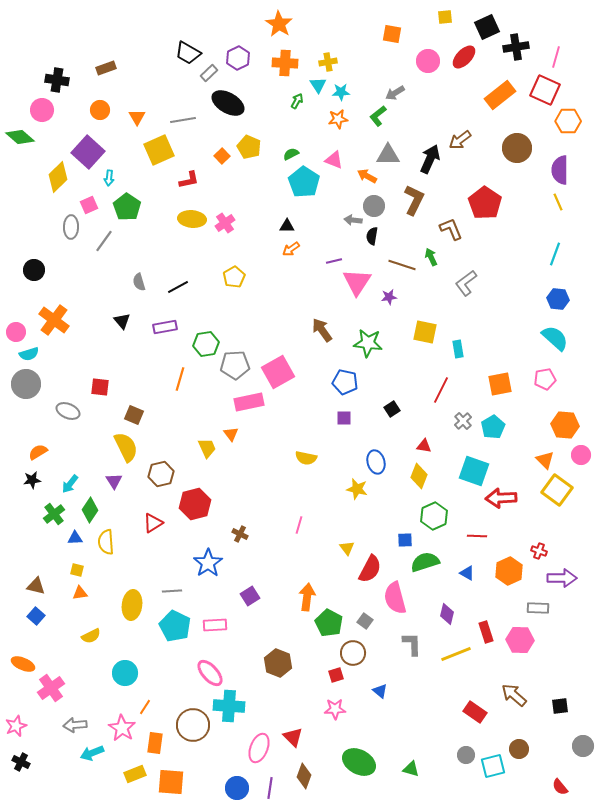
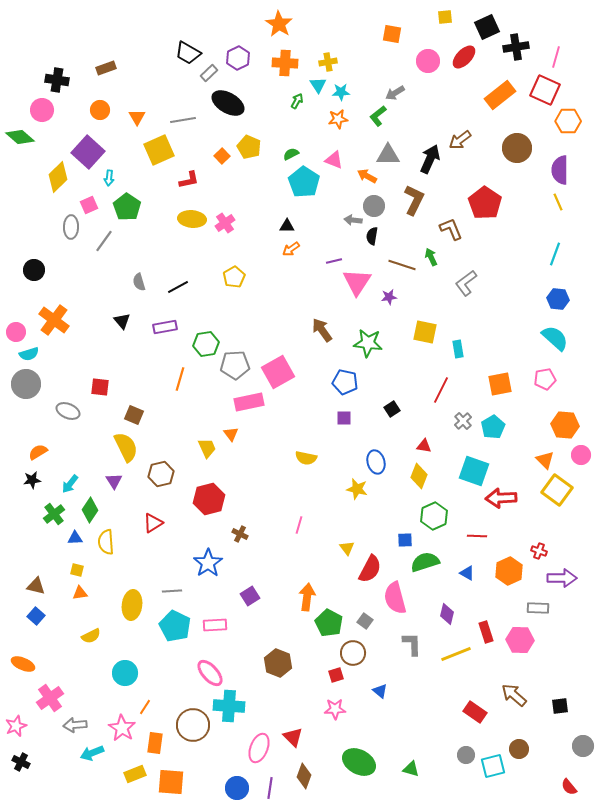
red hexagon at (195, 504): moved 14 px right, 5 px up
pink cross at (51, 688): moved 1 px left, 10 px down
red semicircle at (560, 787): moved 9 px right
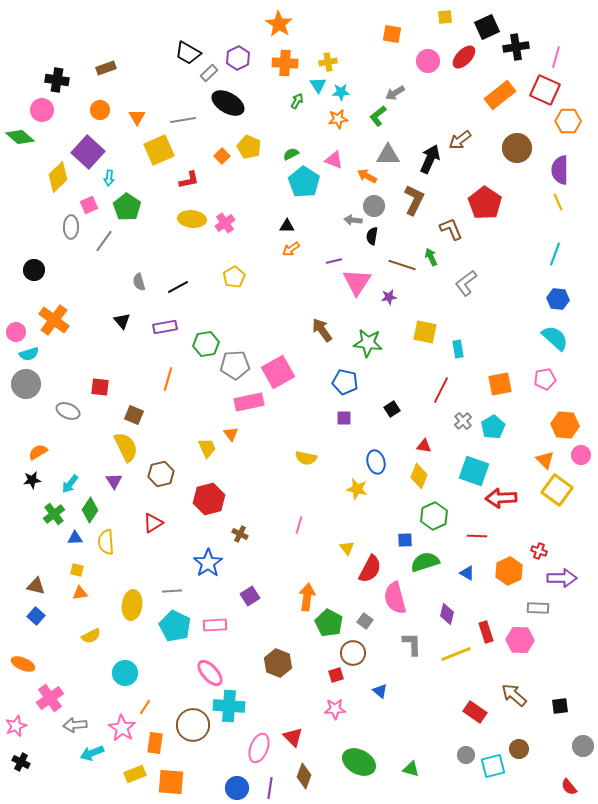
orange line at (180, 379): moved 12 px left
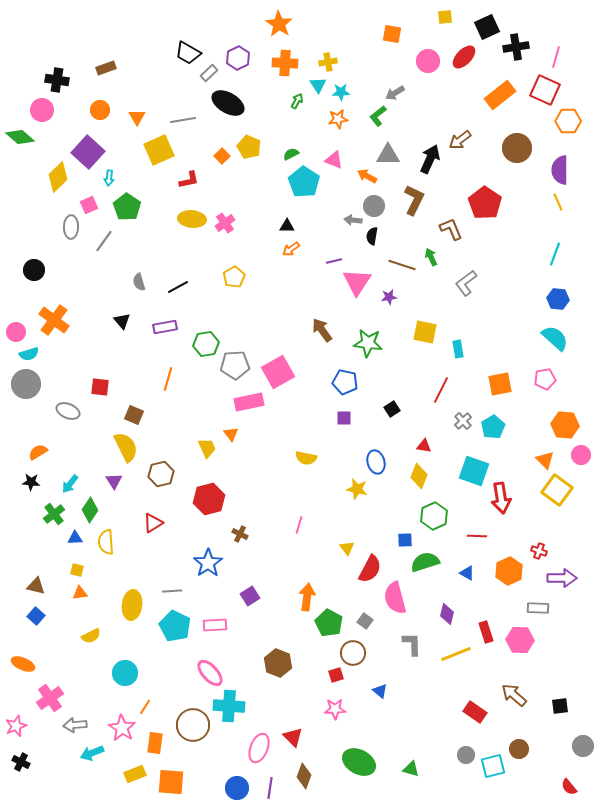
black star at (32, 480): moved 1 px left, 2 px down; rotated 12 degrees clockwise
red arrow at (501, 498): rotated 96 degrees counterclockwise
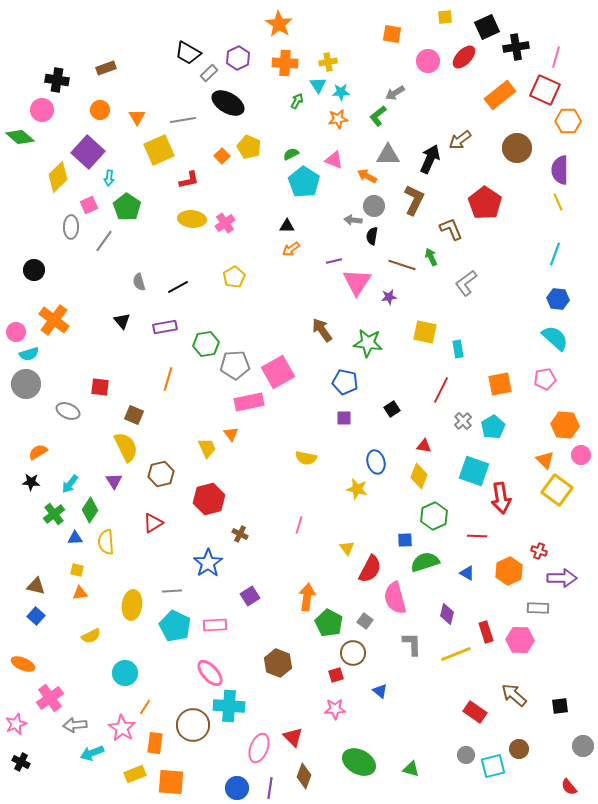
pink star at (16, 726): moved 2 px up
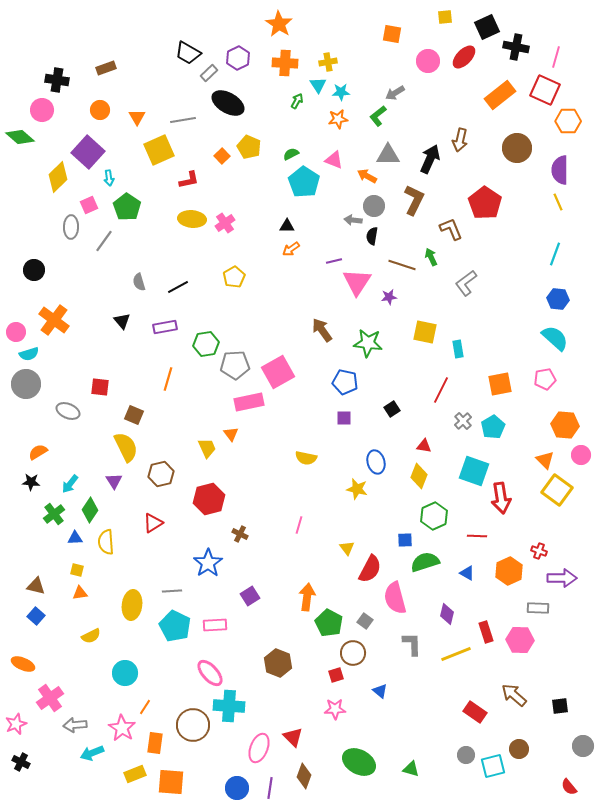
black cross at (516, 47): rotated 20 degrees clockwise
brown arrow at (460, 140): rotated 40 degrees counterclockwise
cyan arrow at (109, 178): rotated 14 degrees counterclockwise
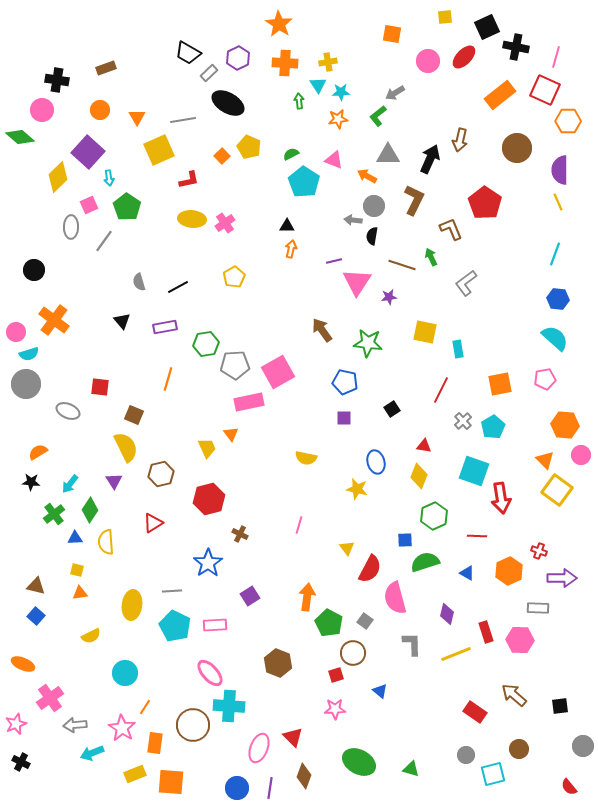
green arrow at (297, 101): moved 2 px right; rotated 35 degrees counterclockwise
orange arrow at (291, 249): rotated 138 degrees clockwise
cyan square at (493, 766): moved 8 px down
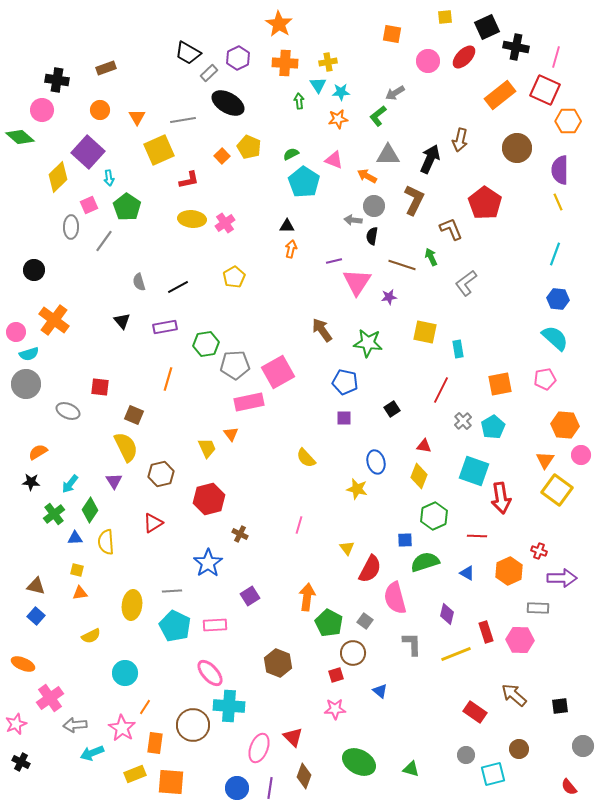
yellow semicircle at (306, 458): rotated 35 degrees clockwise
orange triangle at (545, 460): rotated 18 degrees clockwise
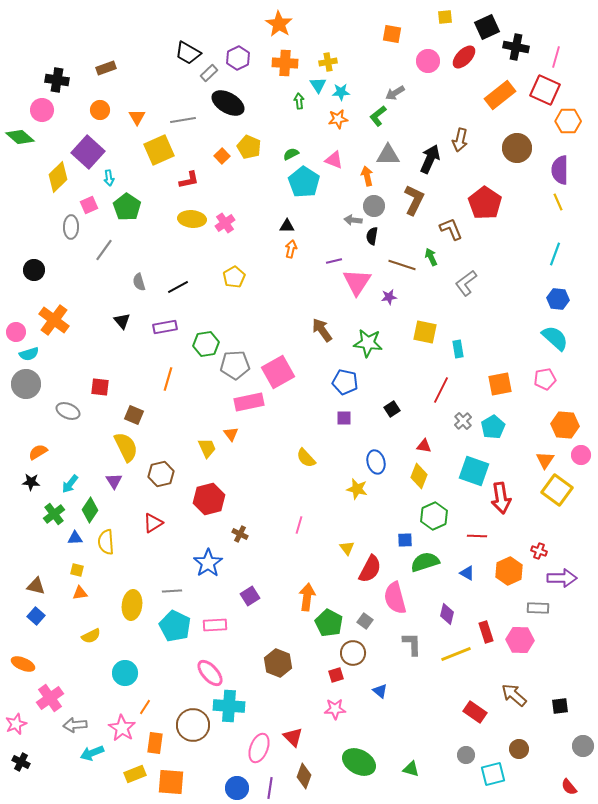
orange arrow at (367, 176): rotated 48 degrees clockwise
gray line at (104, 241): moved 9 px down
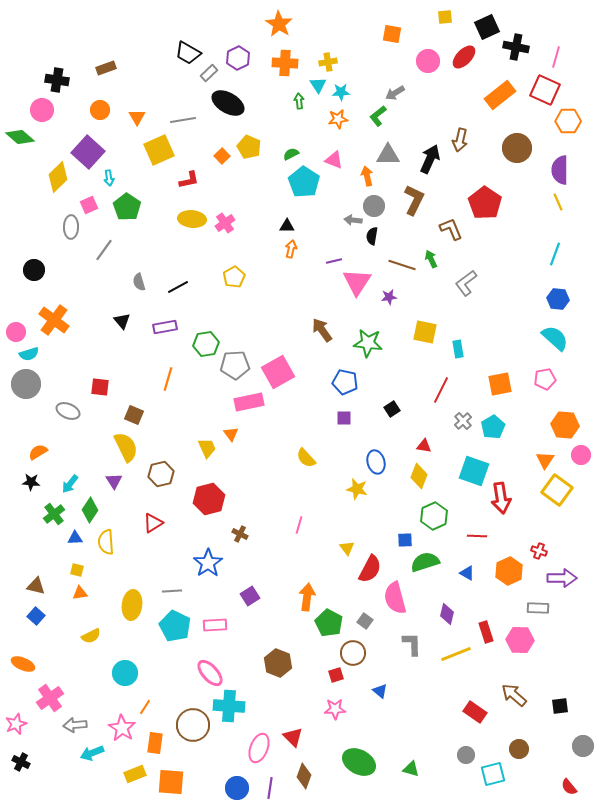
green arrow at (431, 257): moved 2 px down
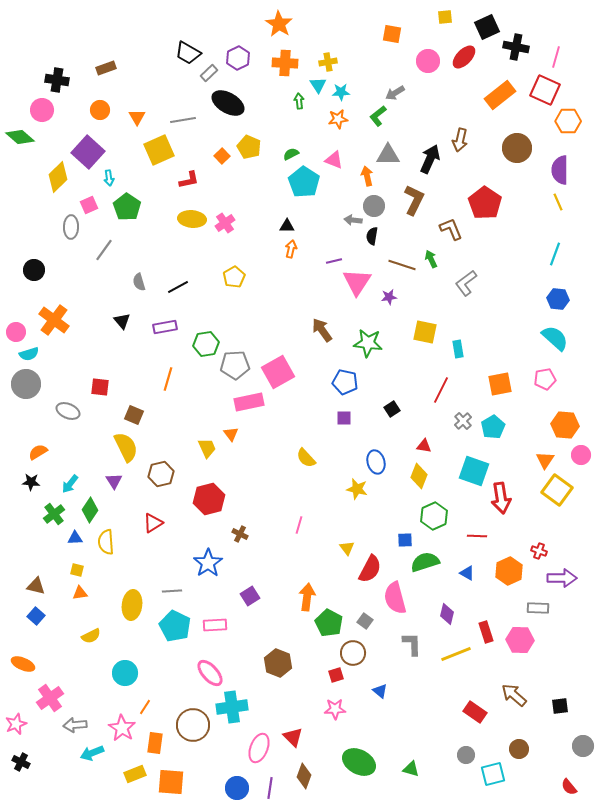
cyan cross at (229, 706): moved 3 px right, 1 px down; rotated 12 degrees counterclockwise
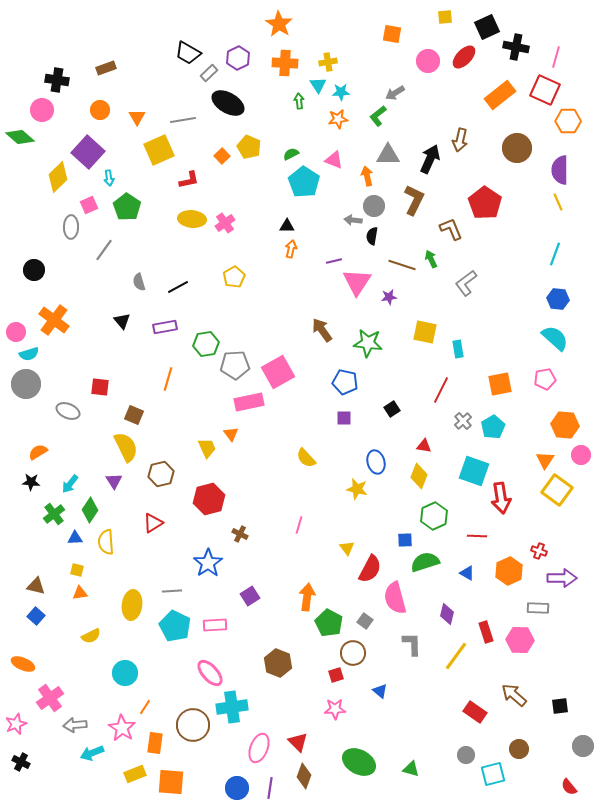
yellow line at (456, 654): moved 2 px down; rotated 32 degrees counterclockwise
red triangle at (293, 737): moved 5 px right, 5 px down
